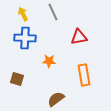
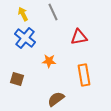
blue cross: rotated 35 degrees clockwise
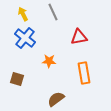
orange rectangle: moved 2 px up
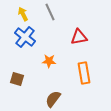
gray line: moved 3 px left
blue cross: moved 1 px up
brown semicircle: moved 3 px left; rotated 18 degrees counterclockwise
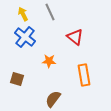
red triangle: moved 4 px left; rotated 48 degrees clockwise
orange rectangle: moved 2 px down
